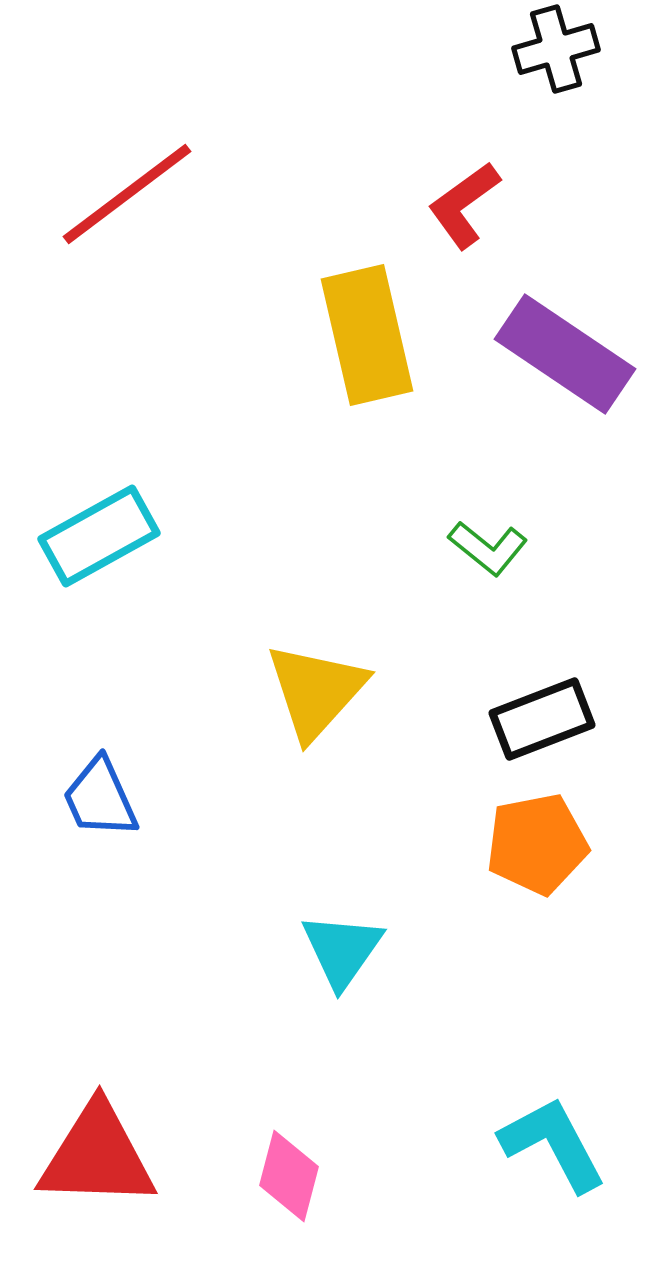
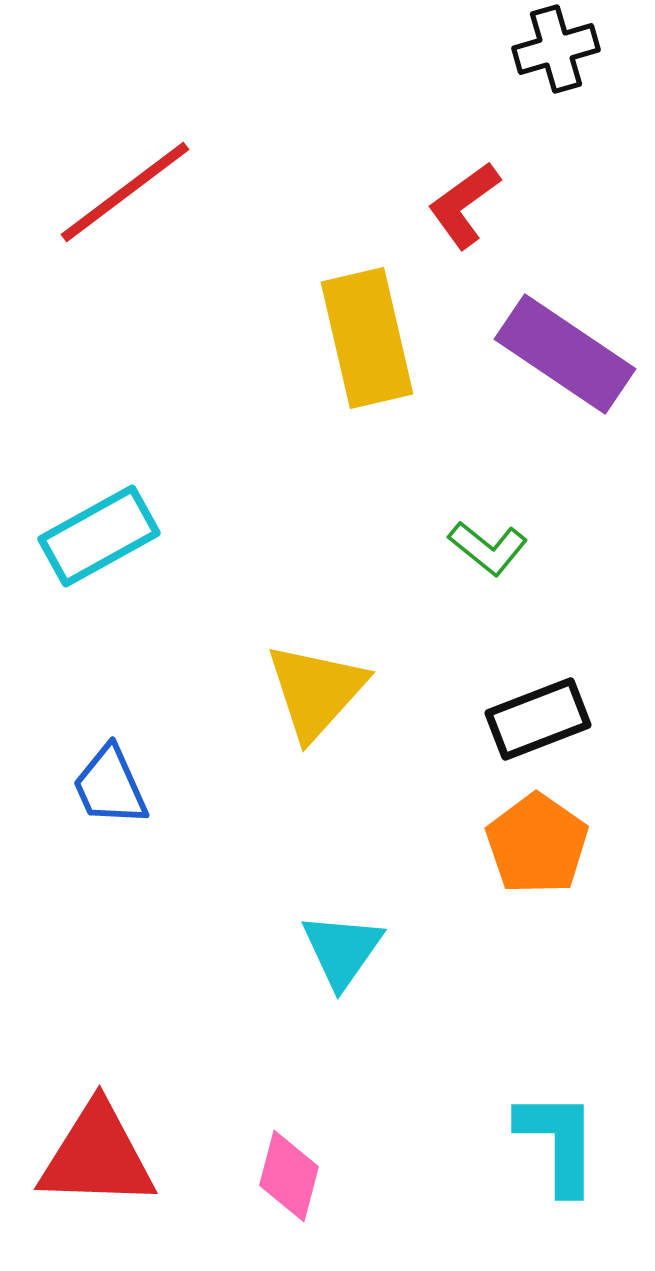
red line: moved 2 px left, 2 px up
yellow rectangle: moved 3 px down
black rectangle: moved 4 px left
blue trapezoid: moved 10 px right, 12 px up
orange pentagon: rotated 26 degrees counterclockwise
cyan L-shape: moved 5 px right, 2 px up; rotated 28 degrees clockwise
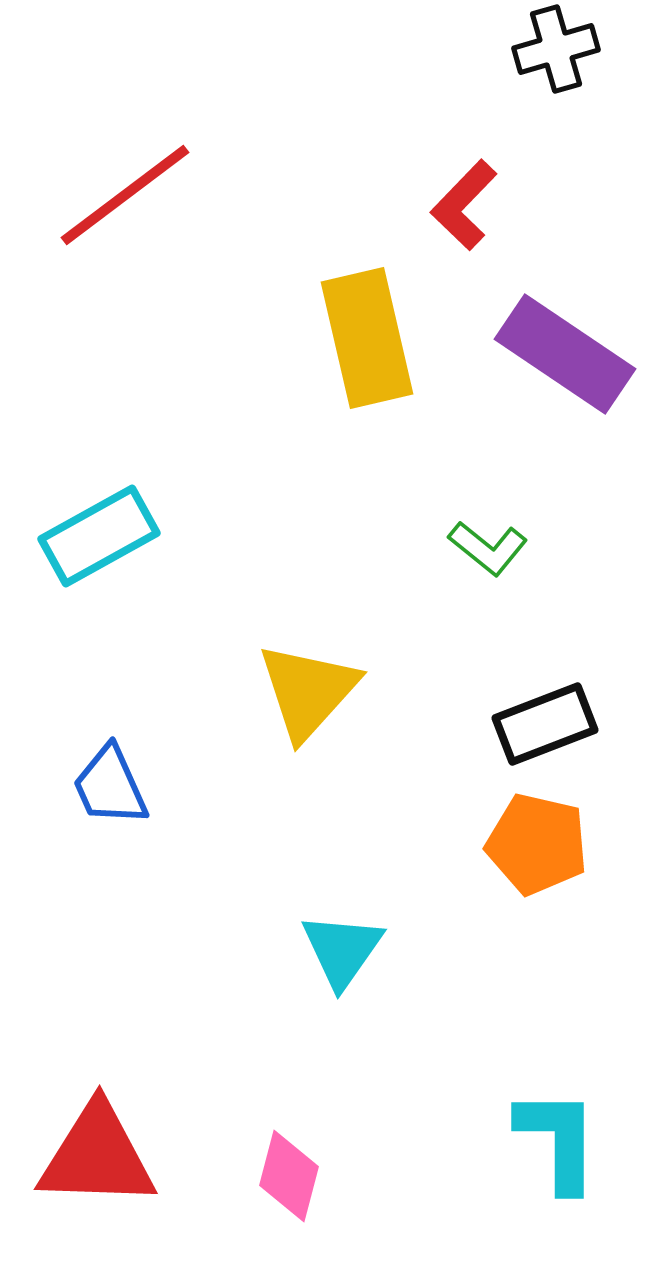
red line: moved 3 px down
red L-shape: rotated 10 degrees counterclockwise
yellow triangle: moved 8 px left
black rectangle: moved 7 px right, 5 px down
orange pentagon: rotated 22 degrees counterclockwise
cyan L-shape: moved 2 px up
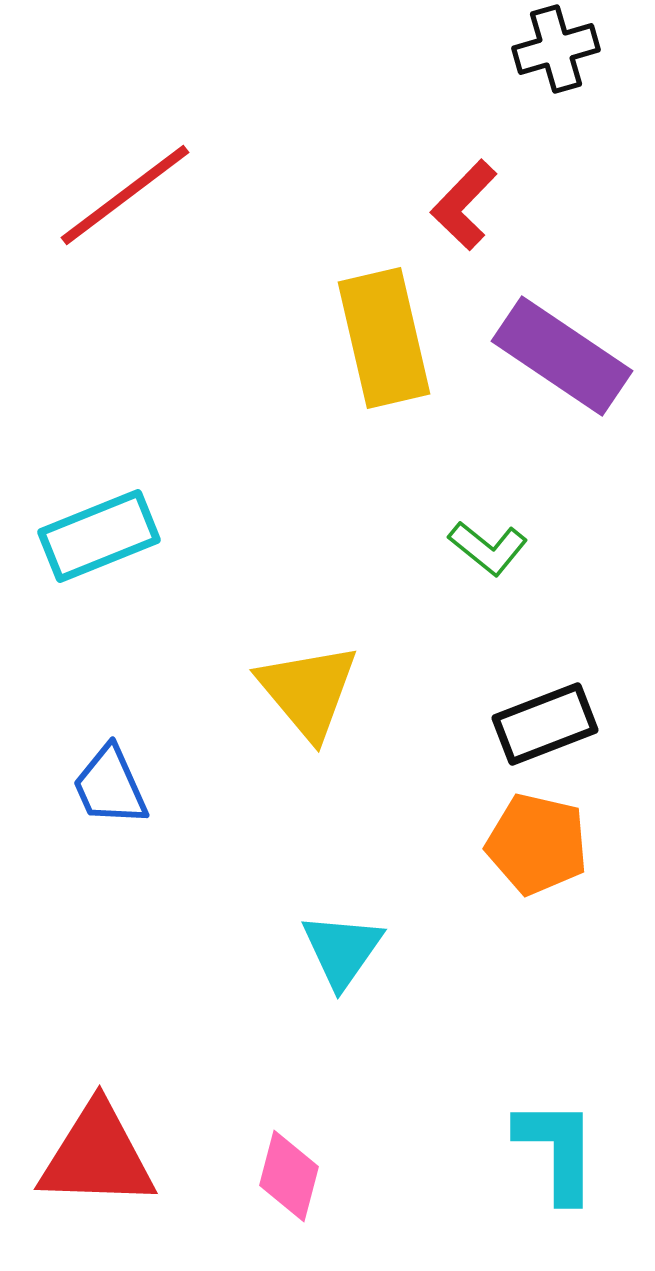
yellow rectangle: moved 17 px right
purple rectangle: moved 3 px left, 2 px down
cyan rectangle: rotated 7 degrees clockwise
yellow triangle: rotated 22 degrees counterclockwise
cyan L-shape: moved 1 px left, 10 px down
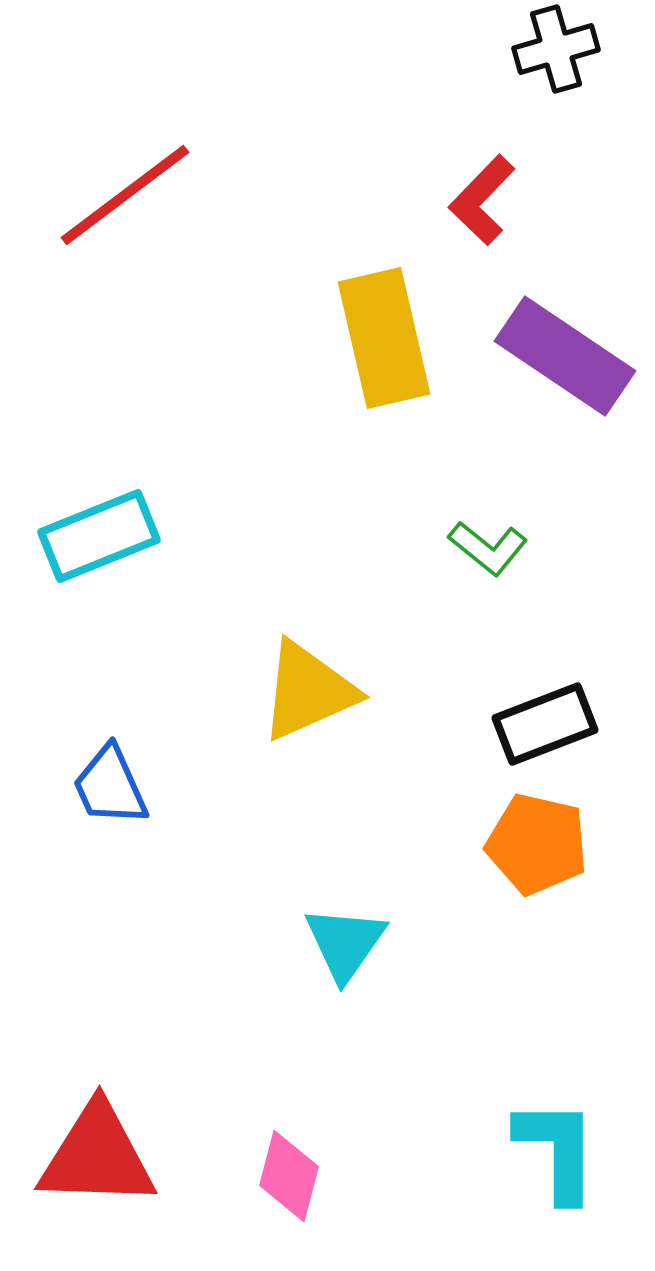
red L-shape: moved 18 px right, 5 px up
purple rectangle: moved 3 px right
yellow triangle: rotated 46 degrees clockwise
cyan triangle: moved 3 px right, 7 px up
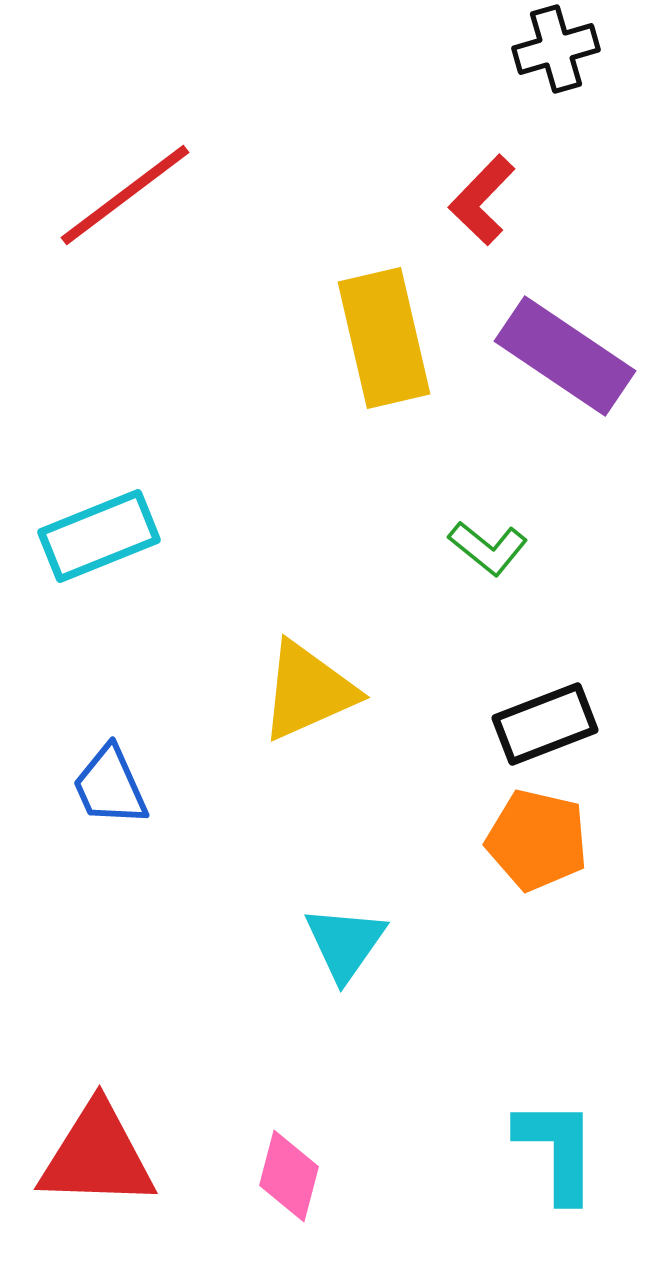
orange pentagon: moved 4 px up
